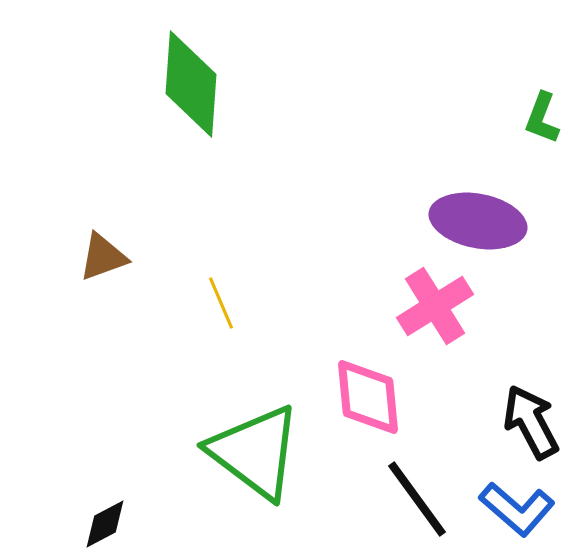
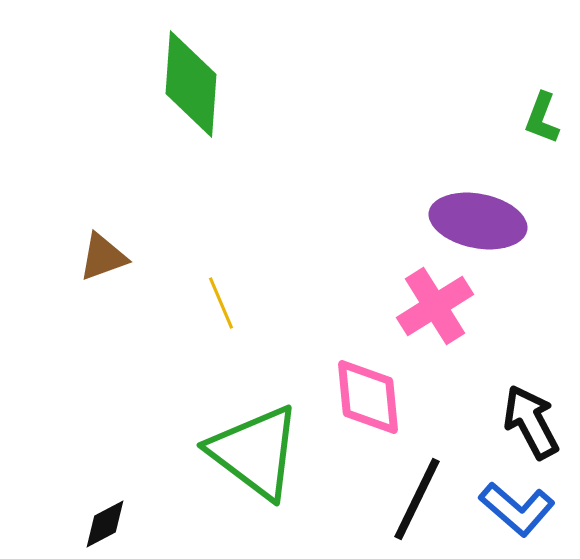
black line: rotated 62 degrees clockwise
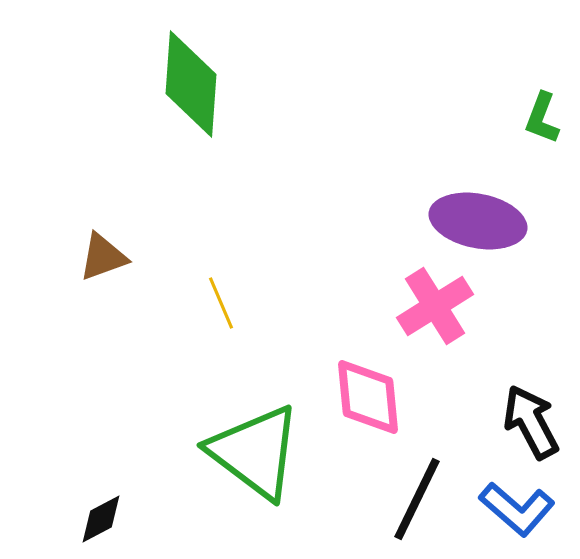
black diamond: moved 4 px left, 5 px up
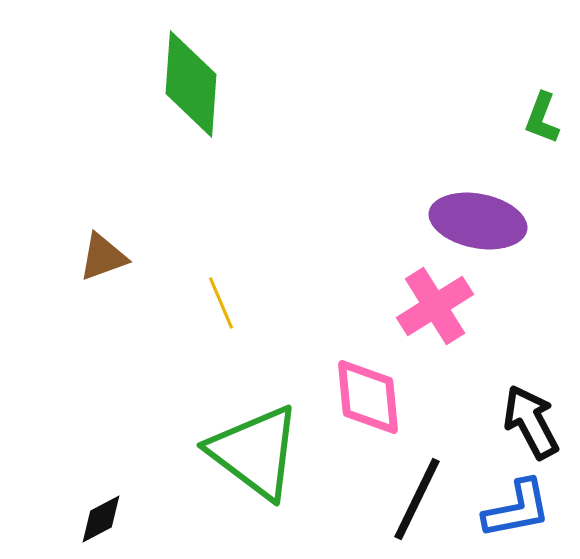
blue L-shape: rotated 52 degrees counterclockwise
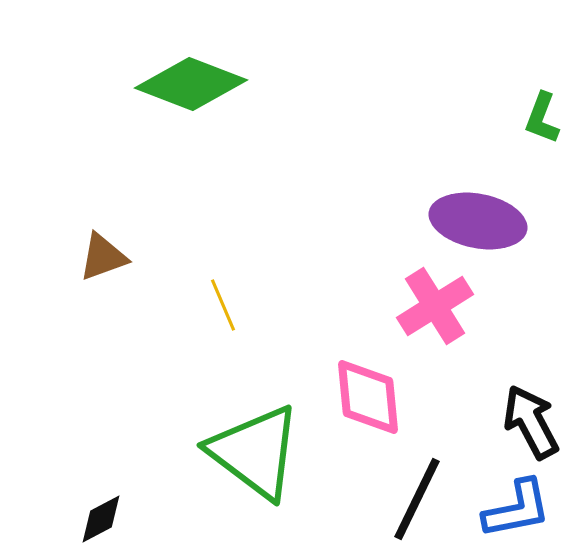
green diamond: rotated 73 degrees counterclockwise
yellow line: moved 2 px right, 2 px down
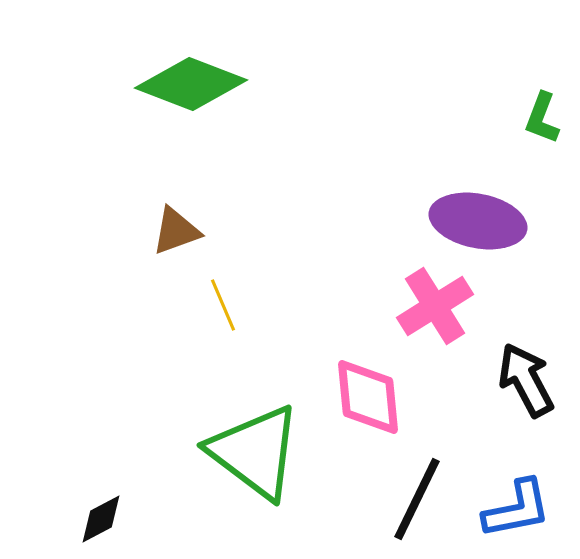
brown triangle: moved 73 px right, 26 px up
black arrow: moved 5 px left, 42 px up
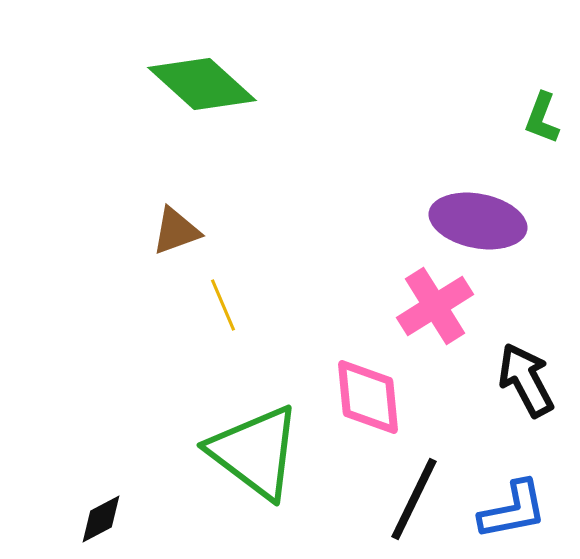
green diamond: moved 11 px right; rotated 21 degrees clockwise
black line: moved 3 px left
blue L-shape: moved 4 px left, 1 px down
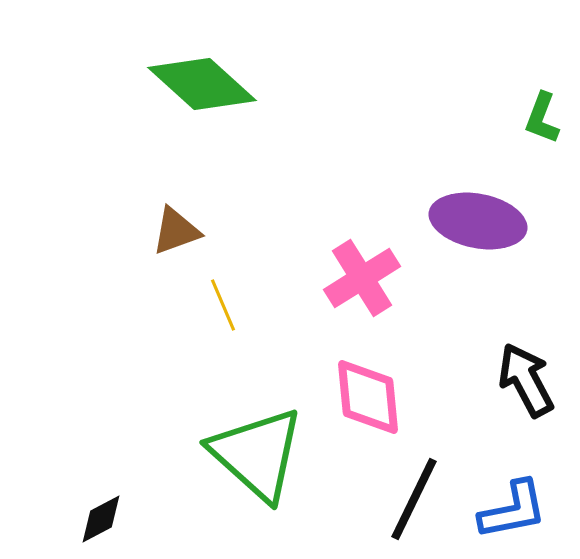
pink cross: moved 73 px left, 28 px up
green triangle: moved 2 px right, 2 px down; rotated 5 degrees clockwise
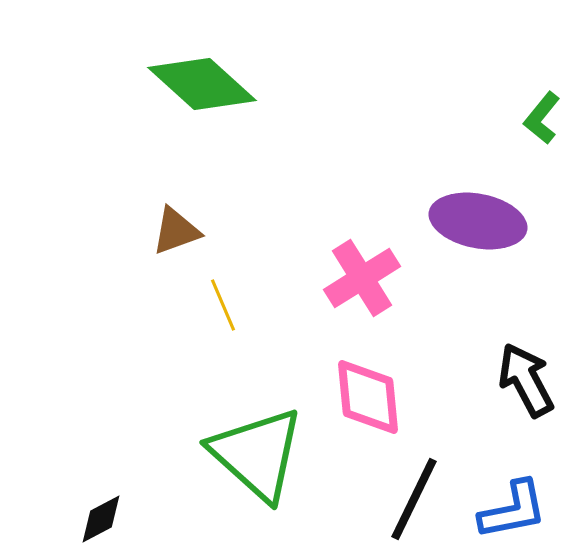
green L-shape: rotated 18 degrees clockwise
